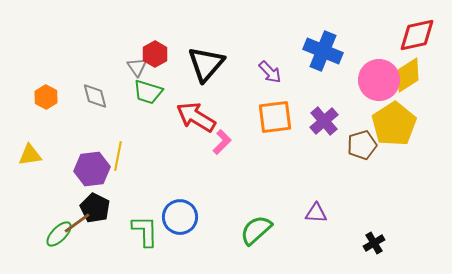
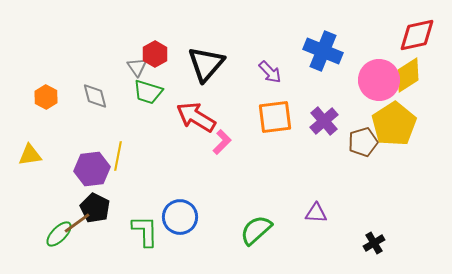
brown pentagon: moved 1 px right, 3 px up
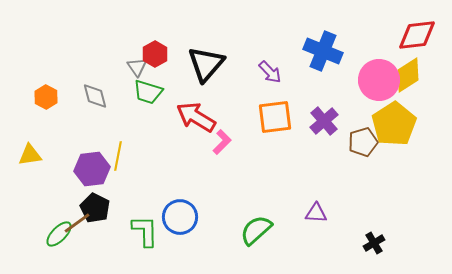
red diamond: rotated 6 degrees clockwise
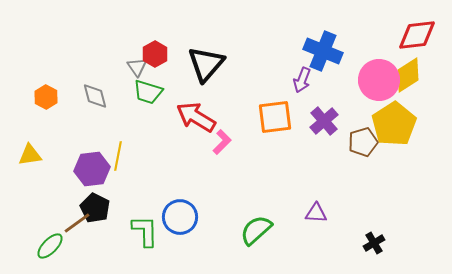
purple arrow: moved 32 px right, 8 px down; rotated 65 degrees clockwise
green ellipse: moved 9 px left, 12 px down
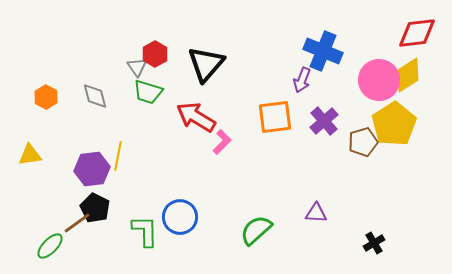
red diamond: moved 2 px up
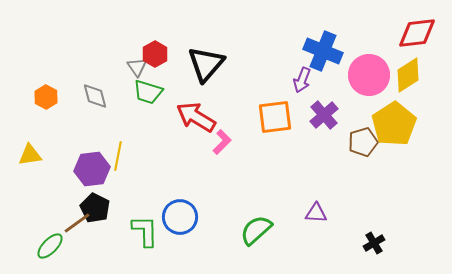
pink circle: moved 10 px left, 5 px up
purple cross: moved 6 px up
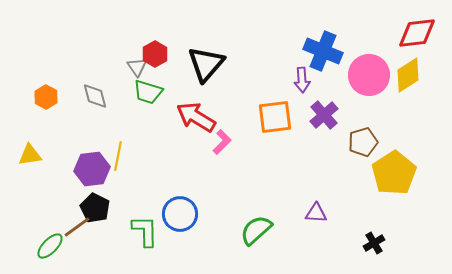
purple arrow: rotated 25 degrees counterclockwise
yellow pentagon: moved 49 px down
blue circle: moved 3 px up
brown line: moved 4 px down
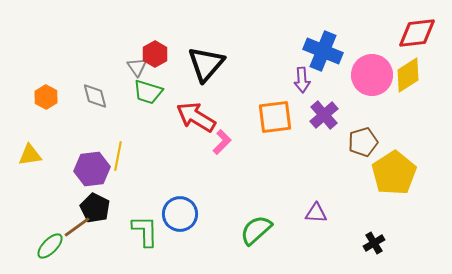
pink circle: moved 3 px right
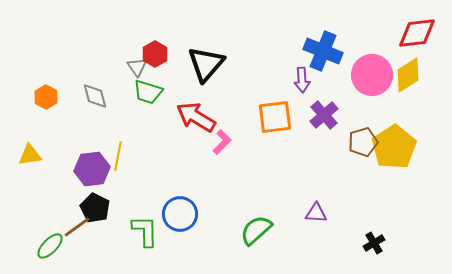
yellow pentagon: moved 26 px up
